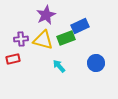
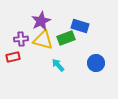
purple star: moved 5 px left, 6 px down
blue rectangle: rotated 42 degrees clockwise
red rectangle: moved 2 px up
cyan arrow: moved 1 px left, 1 px up
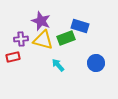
purple star: rotated 24 degrees counterclockwise
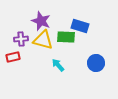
green rectangle: moved 1 px up; rotated 24 degrees clockwise
